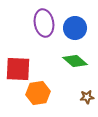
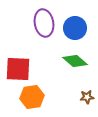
orange hexagon: moved 6 px left, 4 px down
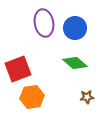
green diamond: moved 2 px down
red square: rotated 24 degrees counterclockwise
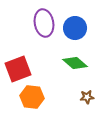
orange hexagon: rotated 15 degrees clockwise
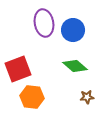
blue circle: moved 2 px left, 2 px down
green diamond: moved 3 px down
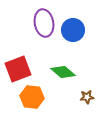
green diamond: moved 12 px left, 6 px down
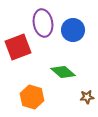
purple ellipse: moved 1 px left
red square: moved 22 px up
orange hexagon: rotated 10 degrees clockwise
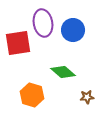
red square: moved 4 px up; rotated 12 degrees clockwise
orange hexagon: moved 2 px up
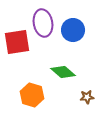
red square: moved 1 px left, 1 px up
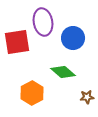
purple ellipse: moved 1 px up
blue circle: moved 8 px down
orange hexagon: moved 2 px up; rotated 15 degrees clockwise
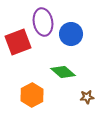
blue circle: moved 2 px left, 4 px up
red square: moved 1 px right; rotated 12 degrees counterclockwise
orange hexagon: moved 2 px down
